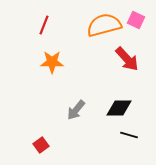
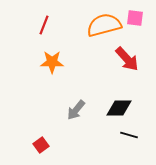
pink square: moved 1 px left, 2 px up; rotated 18 degrees counterclockwise
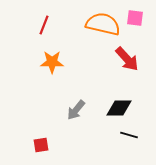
orange semicircle: moved 1 px left, 1 px up; rotated 28 degrees clockwise
red square: rotated 28 degrees clockwise
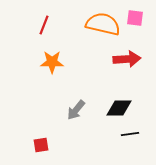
red arrow: rotated 52 degrees counterclockwise
black line: moved 1 px right, 1 px up; rotated 24 degrees counterclockwise
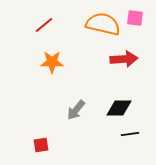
red line: rotated 30 degrees clockwise
red arrow: moved 3 px left
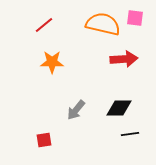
red square: moved 3 px right, 5 px up
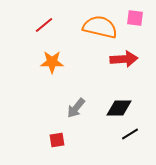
orange semicircle: moved 3 px left, 3 px down
gray arrow: moved 2 px up
black line: rotated 24 degrees counterclockwise
red square: moved 13 px right
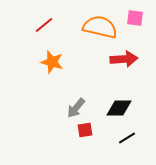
orange star: rotated 15 degrees clockwise
black line: moved 3 px left, 4 px down
red square: moved 28 px right, 10 px up
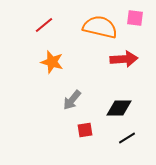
gray arrow: moved 4 px left, 8 px up
